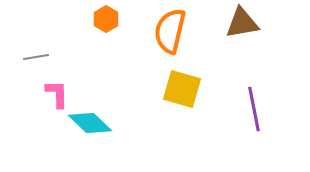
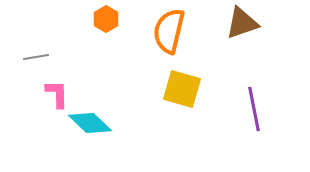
brown triangle: rotated 9 degrees counterclockwise
orange semicircle: moved 1 px left
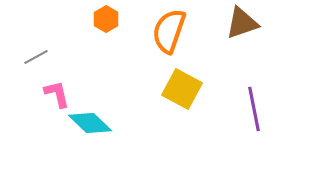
orange semicircle: rotated 6 degrees clockwise
gray line: rotated 20 degrees counterclockwise
yellow square: rotated 12 degrees clockwise
pink L-shape: rotated 12 degrees counterclockwise
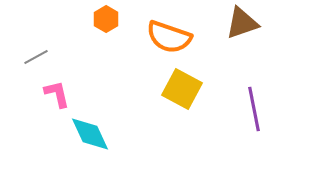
orange semicircle: moved 6 px down; rotated 90 degrees counterclockwise
cyan diamond: moved 11 px down; rotated 21 degrees clockwise
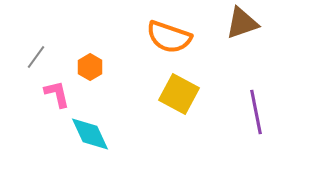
orange hexagon: moved 16 px left, 48 px down
gray line: rotated 25 degrees counterclockwise
yellow square: moved 3 px left, 5 px down
purple line: moved 2 px right, 3 px down
